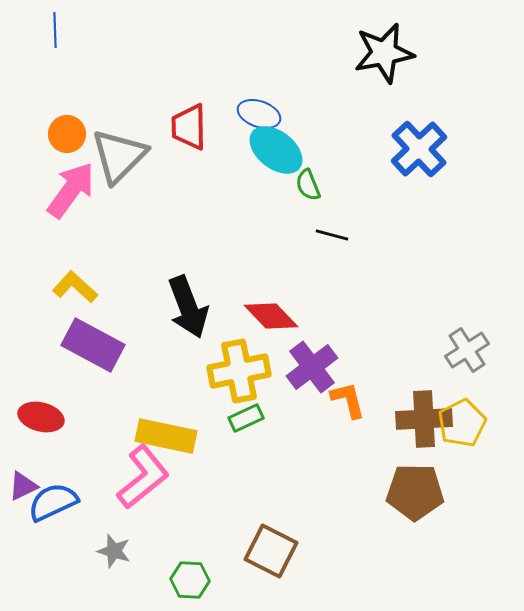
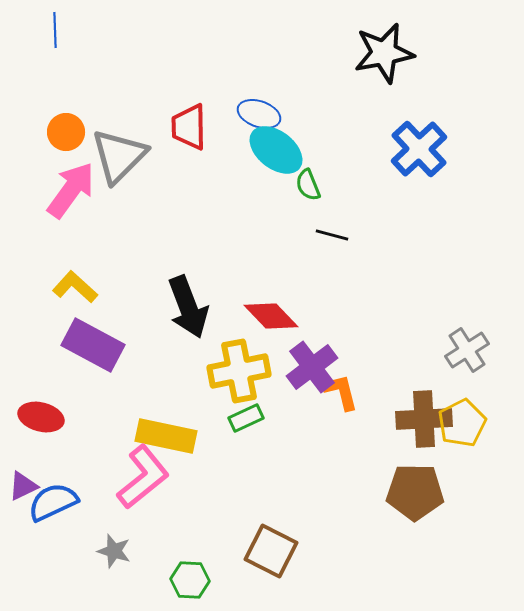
orange circle: moved 1 px left, 2 px up
orange L-shape: moved 7 px left, 8 px up
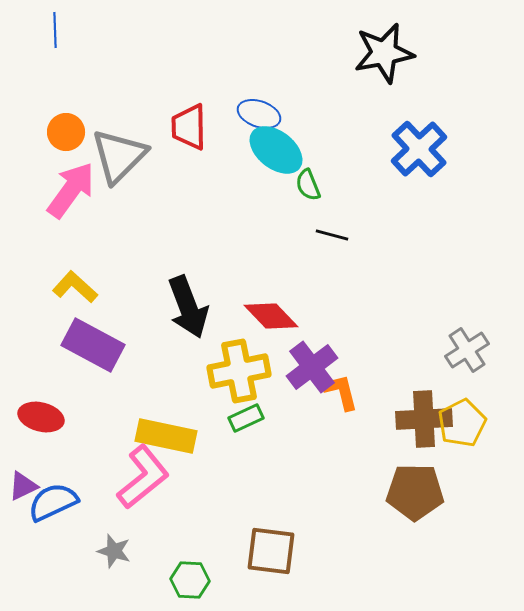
brown square: rotated 20 degrees counterclockwise
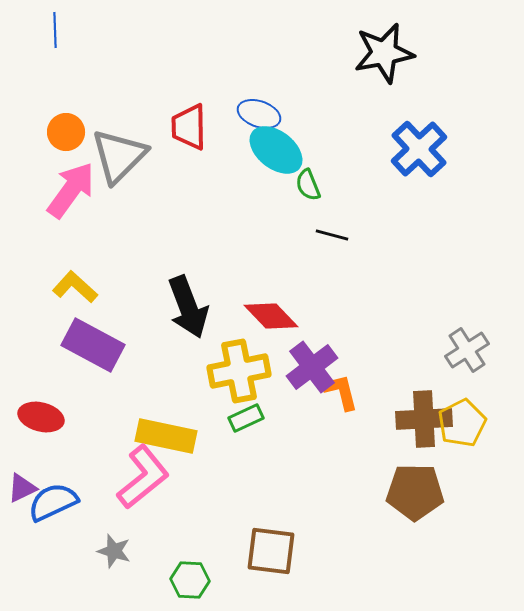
purple triangle: moved 1 px left, 2 px down
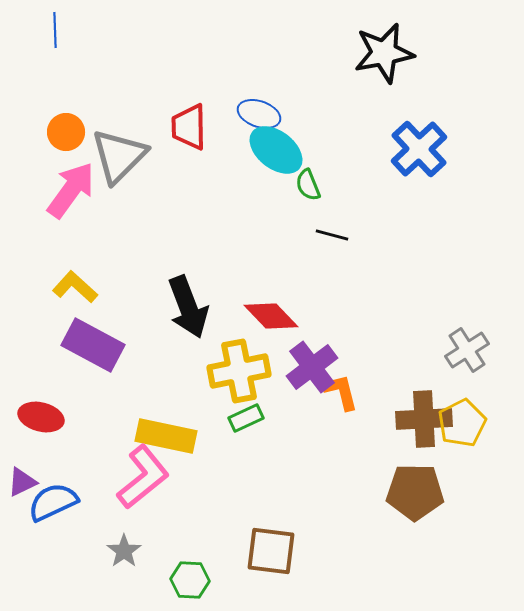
purple triangle: moved 6 px up
gray star: moved 10 px right; rotated 20 degrees clockwise
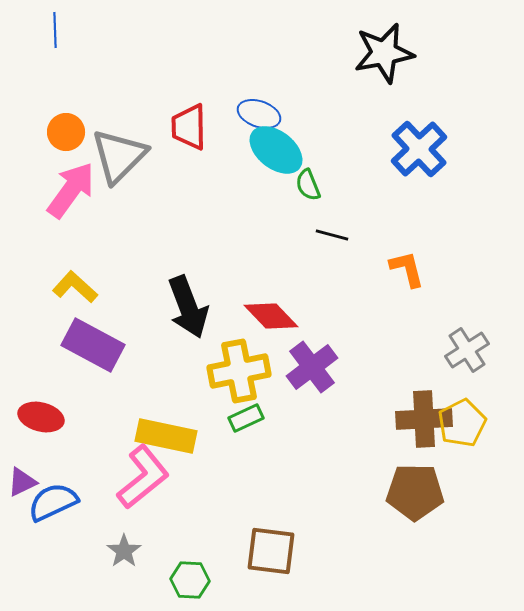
orange L-shape: moved 66 px right, 123 px up
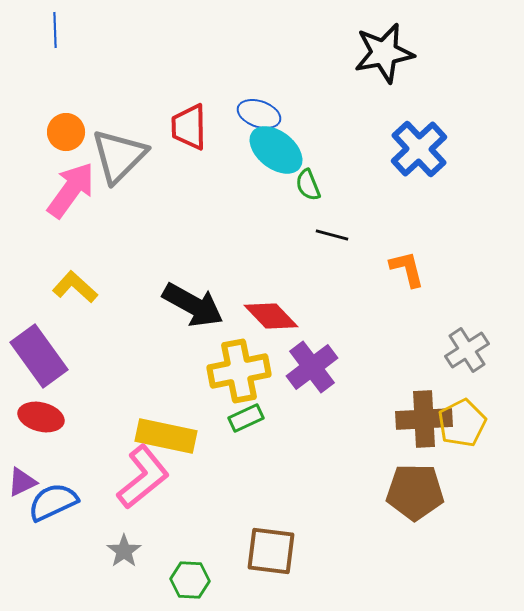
black arrow: moved 5 px right, 2 px up; rotated 40 degrees counterclockwise
purple rectangle: moved 54 px left, 11 px down; rotated 26 degrees clockwise
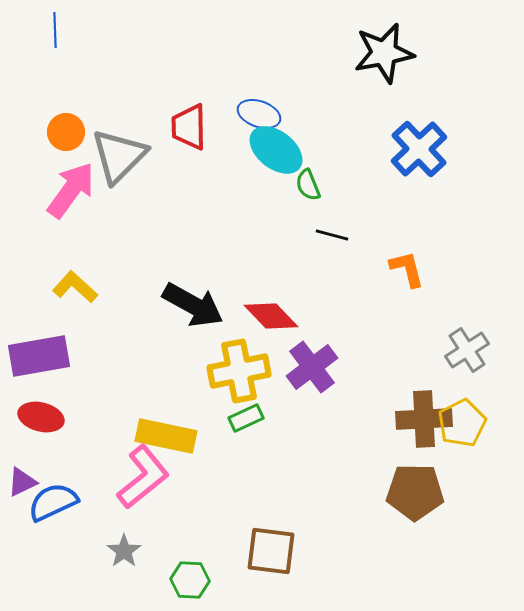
purple rectangle: rotated 64 degrees counterclockwise
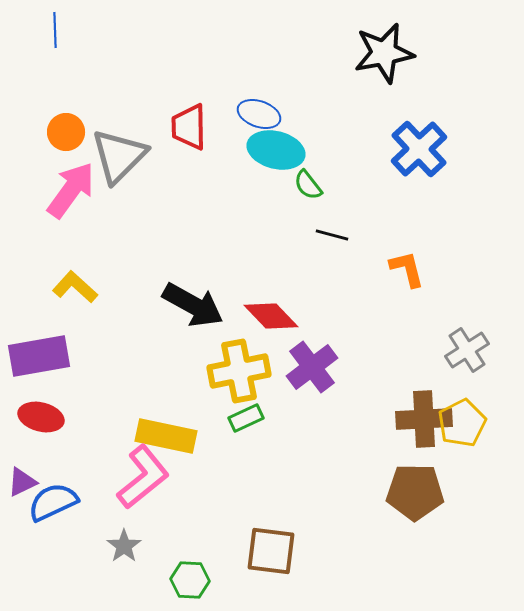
cyan ellipse: rotated 24 degrees counterclockwise
green semicircle: rotated 16 degrees counterclockwise
gray star: moved 5 px up
